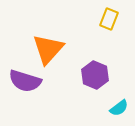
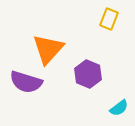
purple hexagon: moved 7 px left, 1 px up
purple semicircle: moved 1 px right, 1 px down
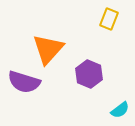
purple hexagon: moved 1 px right
purple semicircle: moved 2 px left
cyan semicircle: moved 1 px right, 2 px down
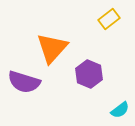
yellow rectangle: rotated 30 degrees clockwise
orange triangle: moved 4 px right, 1 px up
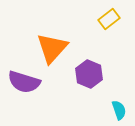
cyan semicircle: moved 1 px left; rotated 72 degrees counterclockwise
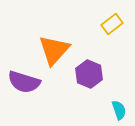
yellow rectangle: moved 3 px right, 5 px down
orange triangle: moved 2 px right, 2 px down
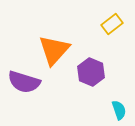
purple hexagon: moved 2 px right, 2 px up
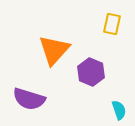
yellow rectangle: rotated 40 degrees counterclockwise
purple semicircle: moved 5 px right, 17 px down
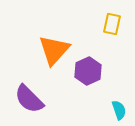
purple hexagon: moved 3 px left, 1 px up; rotated 12 degrees clockwise
purple semicircle: rotated 28 degrees clockwise
